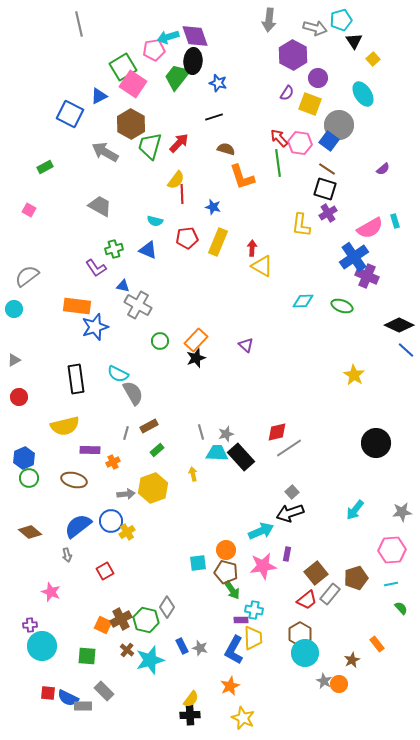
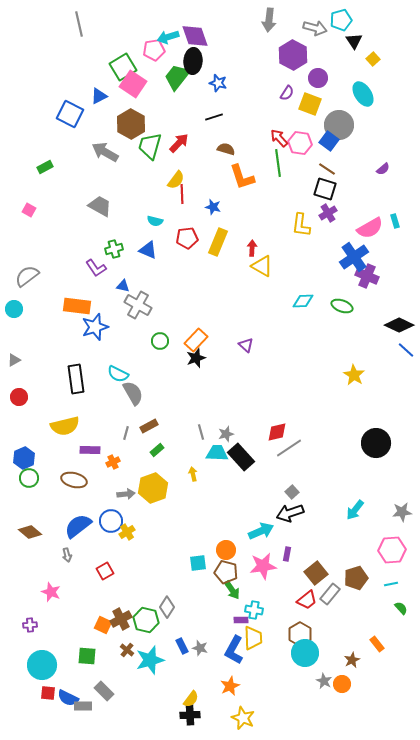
cyan circle at (42, 646): moved 19 px down
orange circle at (339, 684): moved 3 px right
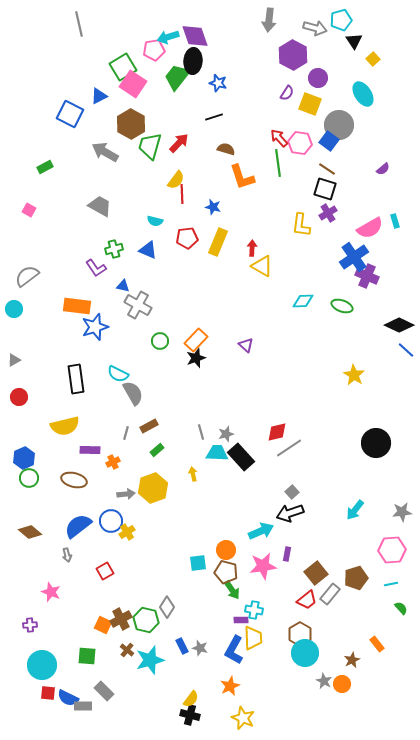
black cross at (190, 715): rotated 18 degrees clockwise
